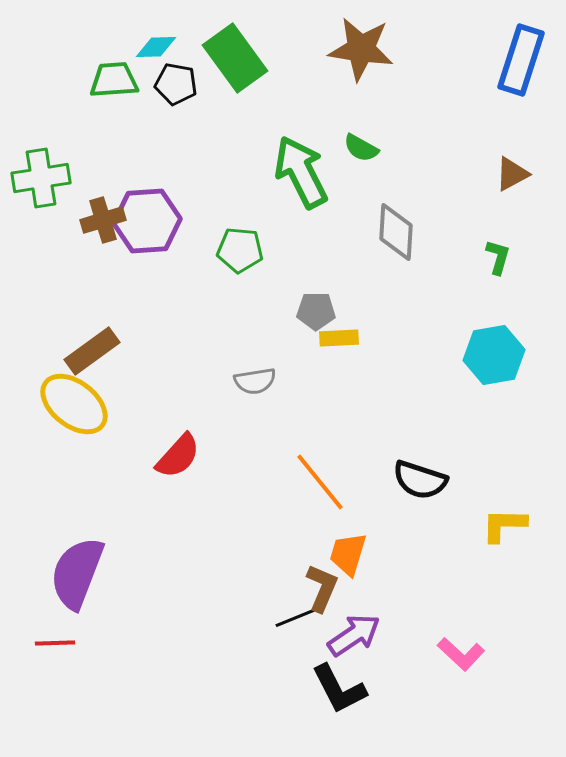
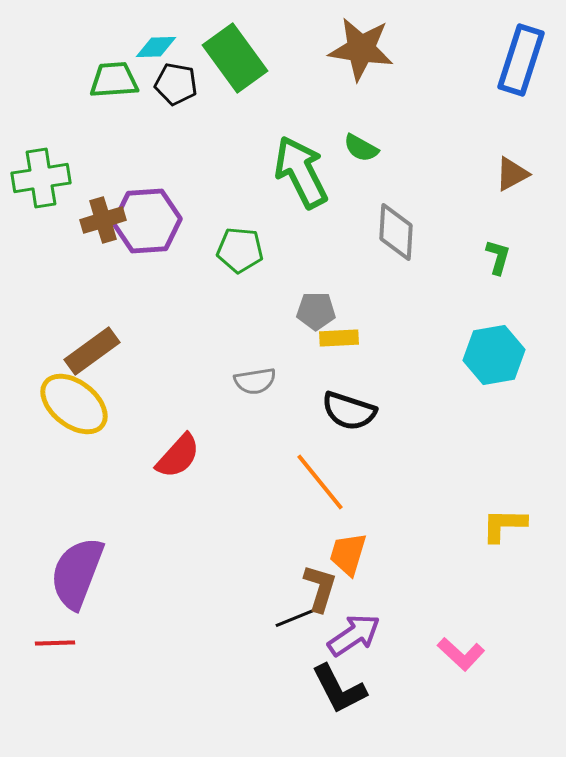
black semicircle: moved 71 px left, 69 px up
brown L-shape: moved 2 px left; rotated 6 degrees counterclockwise
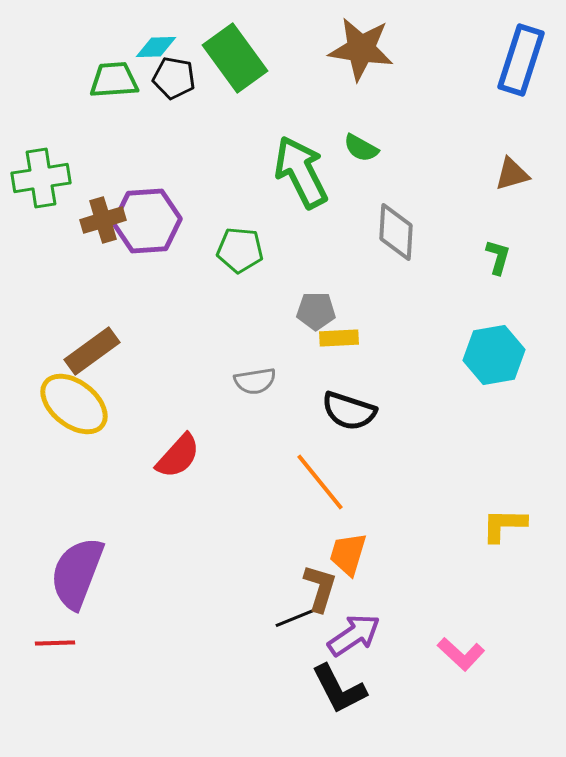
black pentagon: moved 2 px left, 6 px up
brown triangle: rotated 12 degrees clockwise
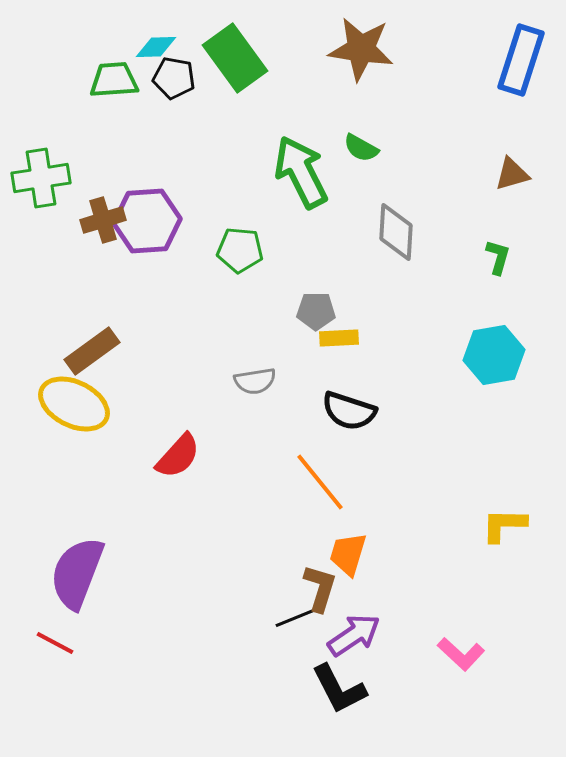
yellow ellipse: rotated 12 degrees counterclockwise
red line: rotated 30 degrees clockwise
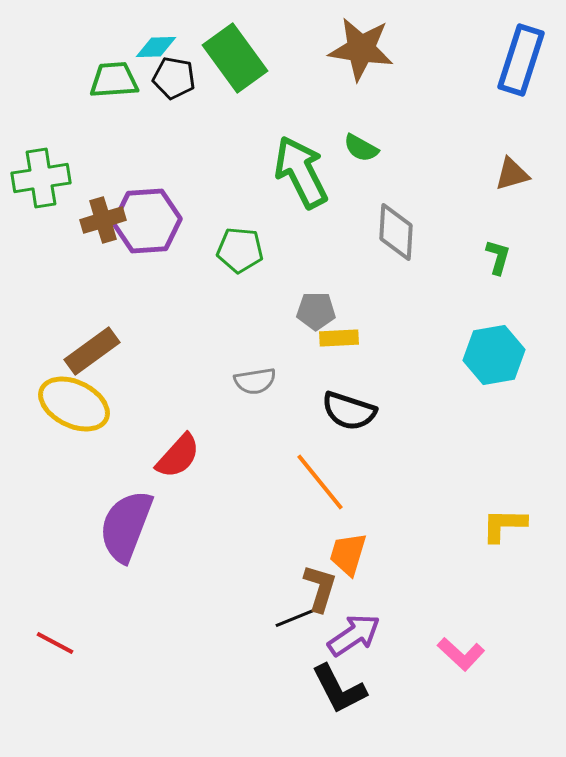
purple semicircle: moved 49 px right, 47 px up
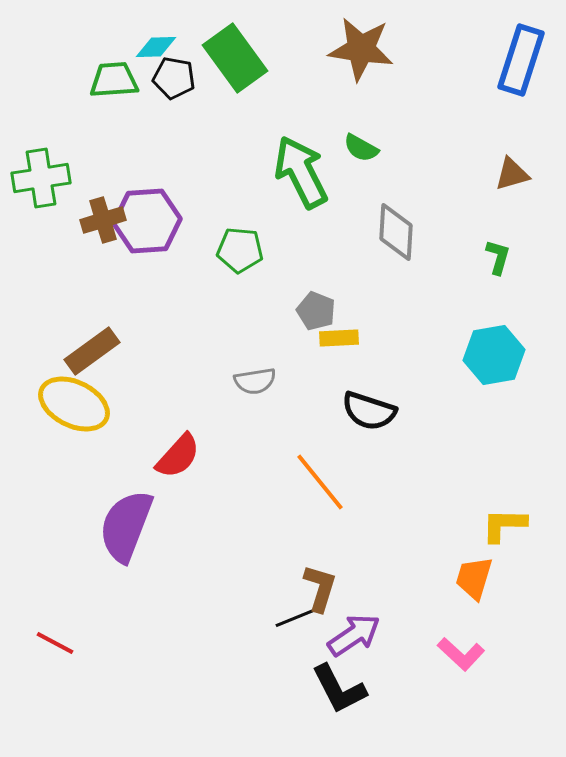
gray pentagon: rotated 21 degrees clockwise
black semicircle: moved 20 px right
orange trapezoid: moved 126 px right, 24 px down
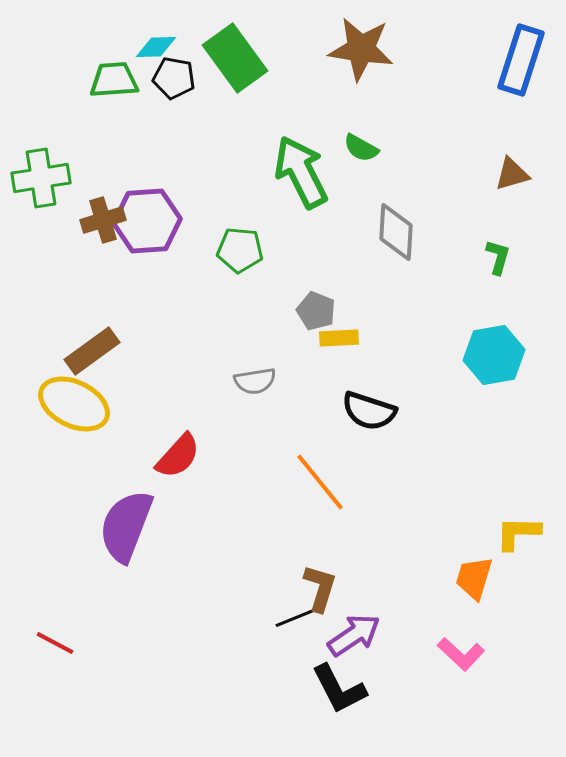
yellow L-shape: moved 14 px right, 8 px down
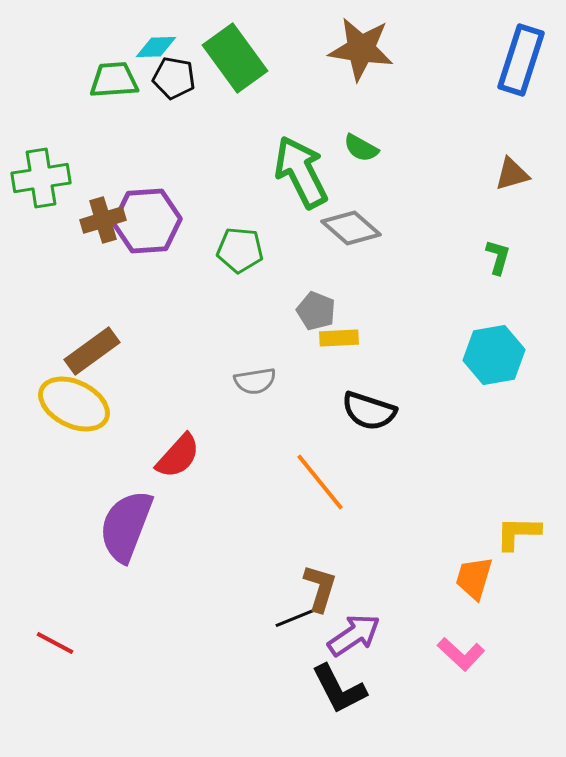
gray diamond: moved 45 px left, 4 px up; rotated 52 degrees counterclockwise
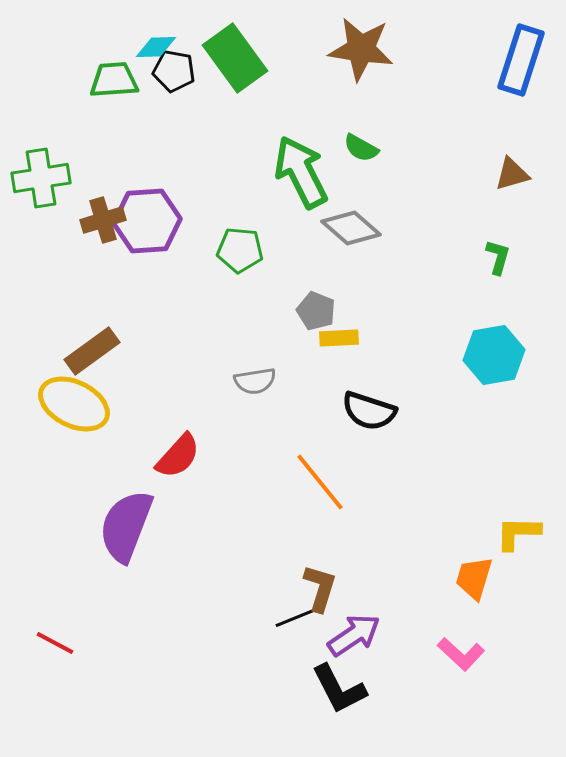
black pentagon: moved 7 px up
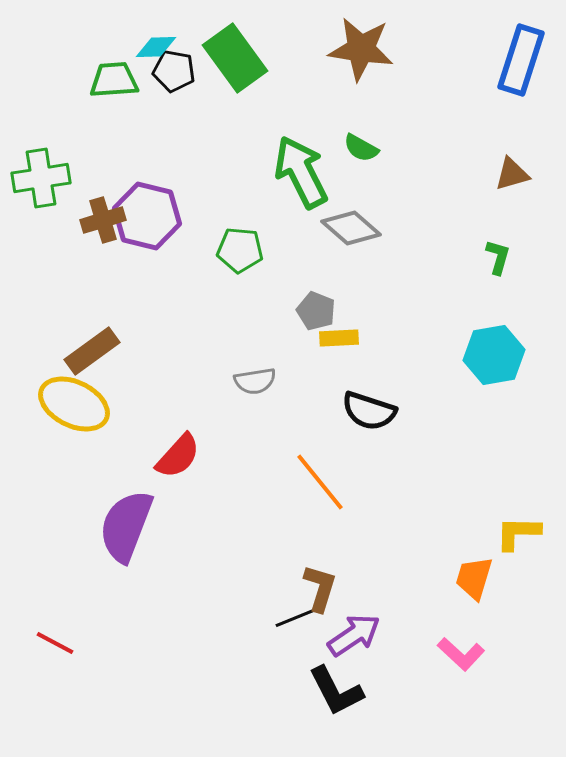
purple hexagon: moved 5 px up; rotated 18 degrees clockwise
black L-shape: moved 3 px left, 2 px down
